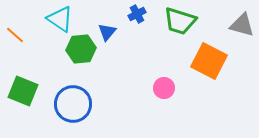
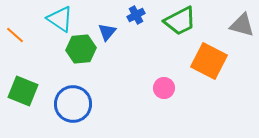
blue cross: moved 1 px left, 1 px down
green trapezoid: rotated 44 degrees counterclockwise
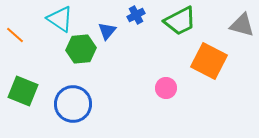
blue triangle: moved 1 px up
pink circle: moved 2 px right
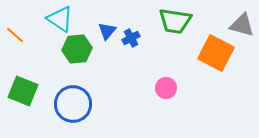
blue cross: moved 5 px left, 23 px down
green trapezoid: moved 5 px left; rotated 36 degrees clockwise
green hexagon: moved 4 px left
orange square: moved 7 px right, 8 px up
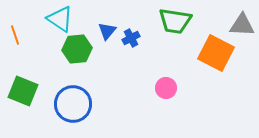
gray triangle: rotated 12 degrees counterclockwise
orange line: rotated 30 degrees clockwise
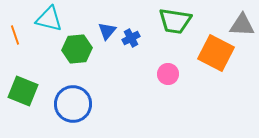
cyan triangle: moved 11 px left; rotated 20 degrees counterclockwise
pink circle: moved 2 px right, 14 px up
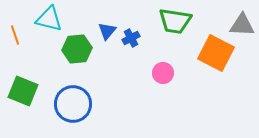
pink circle: moved 5 px left, 1 px up
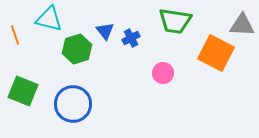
blue triangle: moved 2 px left; rotated 18 degrees counterclockwise
green hexagon: rotated 12 degrees counterclockwise
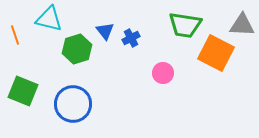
green trapezoid: moved 10 px right, 4 px down
